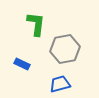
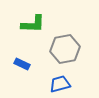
green L-shape: moved 3 px left; rotated 85 degrees clockwise
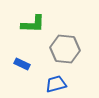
gray hexagon: rotated 16 degrees clockwise
blue trapezoid: moved 4 px left
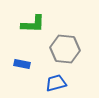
blue rectangle: rotated 14 degrees counterclockwise
blue trapezoid: moved 1 px up
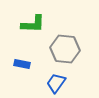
blue trapezoid: rotated 40 degrees counterclockwise
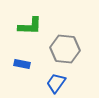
green L-shape: moved 3 px left, 2 px down
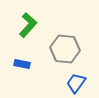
green L-shape: moved 2 px left, 1 px up; rotated 50 degrees counterclockwise
blue trapezoid: moved 20 px right
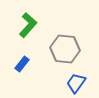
blue rectangle: rotated 63 degrees counterclockwise
